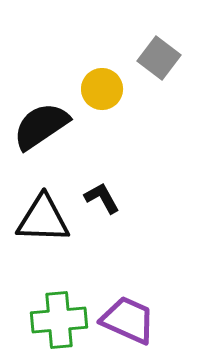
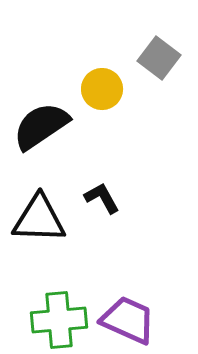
black triangle: moved 4 px left
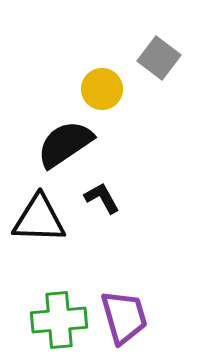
black semicircle: moved 24 px right, 18 px down
purple trapezoid: moved 4 px left, 3 px up; rotated 50 degrees clockwise
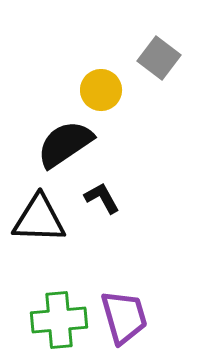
yellow circle: moved 1 px left, 1 px down
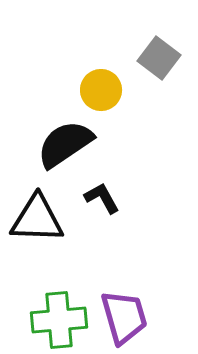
black triangle: moved 2 px left
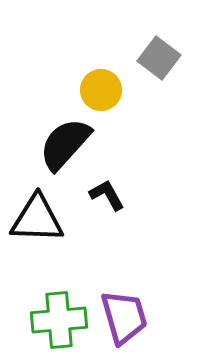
black semicircle: rotated 14 degrees counterclockwise
black L-shape: moved 5 px right, 3 px up
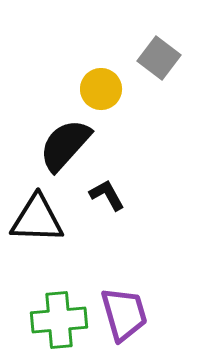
yellow circle: moved 1 px up
black semicircle: moved 1 px down
purple trapezoid: moved 3 px up
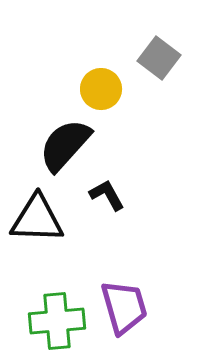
purple trapezoid: moved 7 px up
green cross: moved 2 px left, 1 px down
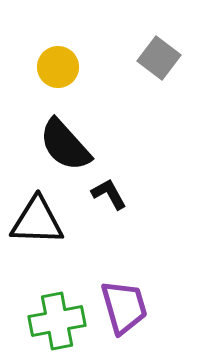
yellow circle: moved 43 px left, 22 px up
black semicircle: rotated 84 degrees counterclockwise
black L-shape: moved 2 px right, 1 px up
black triangle: moved 2 px down
green cross: rotated 6 degrees counterclockwise
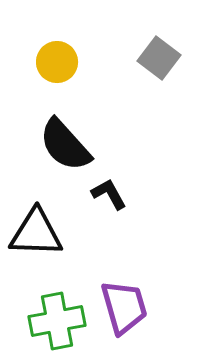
yellow circle: moved 1 px left, 5 px up
black triangle: moved 1 px left, 12 px down
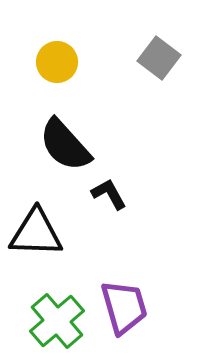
green cross: rotated 30 degrees counterclockwise
